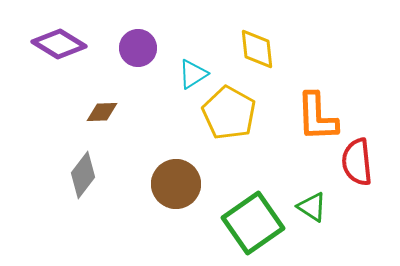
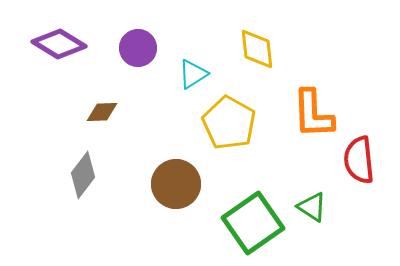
yellow pentagon: moved 10 px down
orange L-shape: moved 4 px left, 3 px up
red semicircle: moved 2 px right, 2 px up
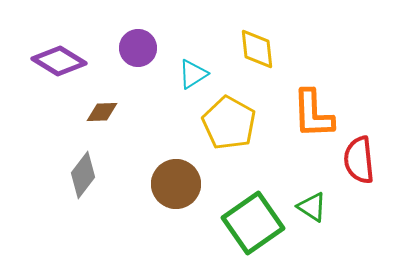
purple diamond: moved 17 px down
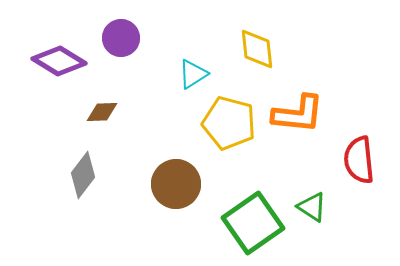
purple circle: moved 17 px left, 10 px up
orange L-shape: moved 15 px left; rotated 82 degrees counterclockwise
yellow pentagon: rotated 14 degrees counterclockwise
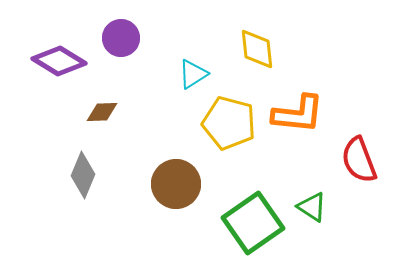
red semicircle: rotated 15 degrees counterclockwise
gray diamond: rotated 15 degrees counterclockwise
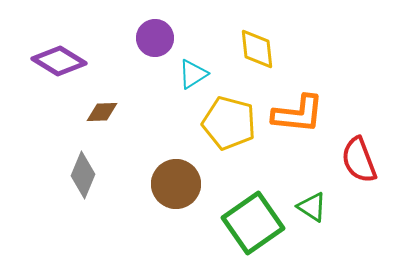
purple circle: moved 34 px right
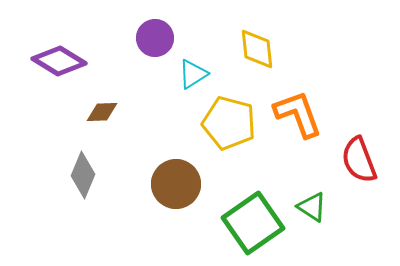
orange L-shape: rotated 116 degrees counterclockwise
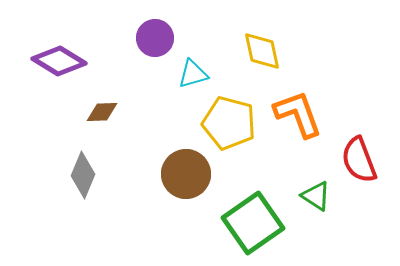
yellow diamond: moved 5 px right, 2 px down; rotated 6 degrees counterclockwise
cyan triangle: rotated 16 degrees clockwise
brown circle: moved 10 px right, 10 px up
green triangle: moved 4 px right, 11 px up
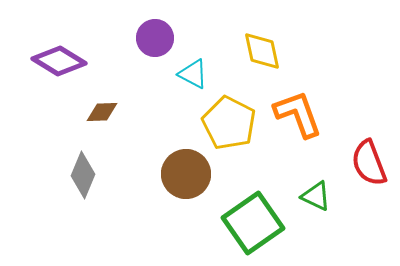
cyan triangle: rotated 44 degrees clockwise
yellow pentagon: rotated 12 degrees clockwise
red semicircle: moved 10 px right, 3 px down
green triangle: rotated 8 degrees counterclockwise
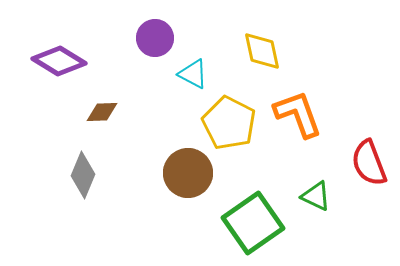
brown circle: moved 2 px right, 1 px up
